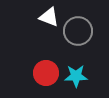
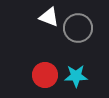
gray circle: moved 3 px up
red circle: moved 1 px left, 2 px down
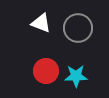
white triangle: moved 8 px left, 6 px down
red circle: moved 1 px right, 4 px up
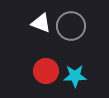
gray circle: moved 7 px left, 2 px up
cyan star: moved 1 px left
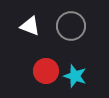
white triangle: moved 11 px left, 3 px down
cyan star: rotated 20 degrees clockwise
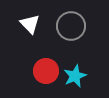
white triangle: moved 2 px up; rotated 25 degrees clockwise
cyan star: rotated 30 degrees clockwise
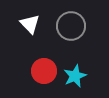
red circle: moved 2 px left
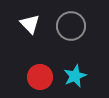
red circle: moved 4 px left, 6 px down
